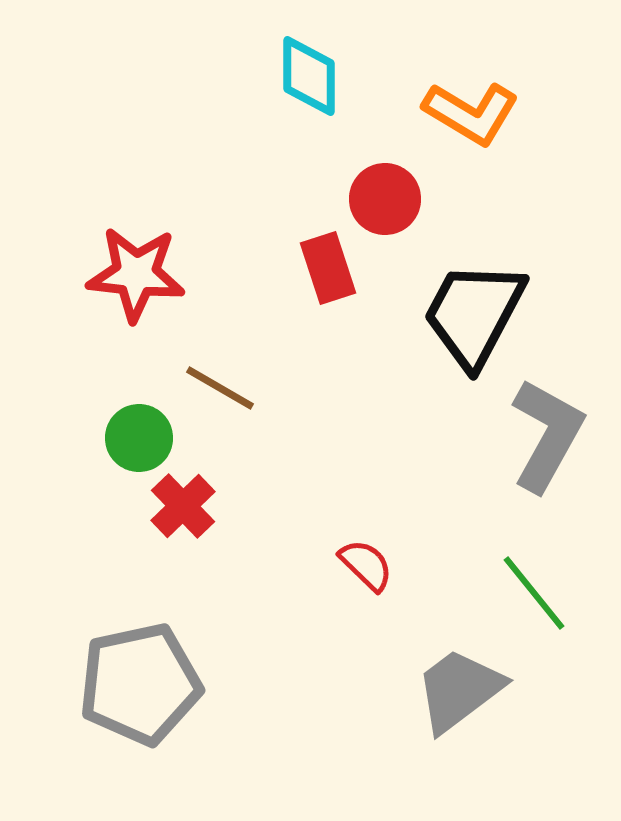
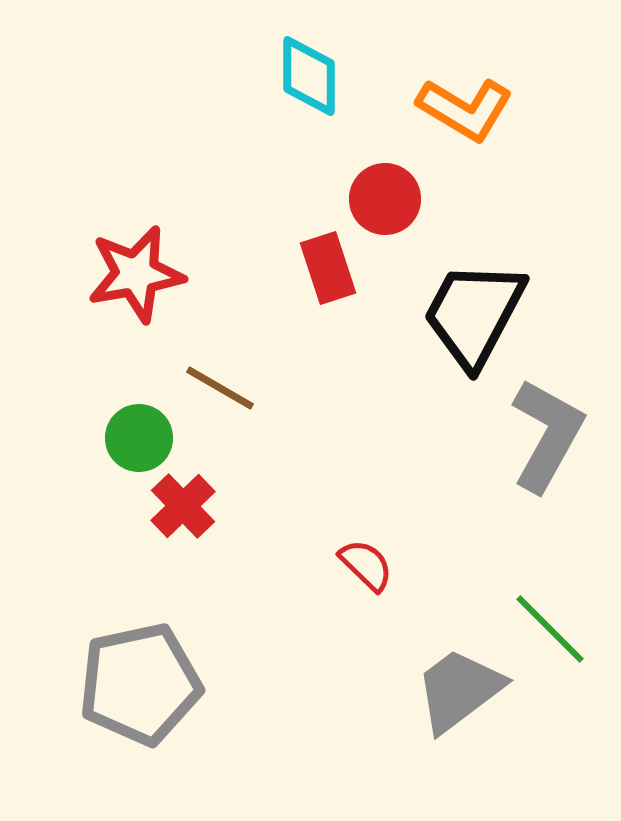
orange L-shape: moved 6 px left, 4 px up
red star: rotated 16 degrees counterclockwise
green line: moved 16 px right, 36 px down; rotated 6 degrees counterclockwise
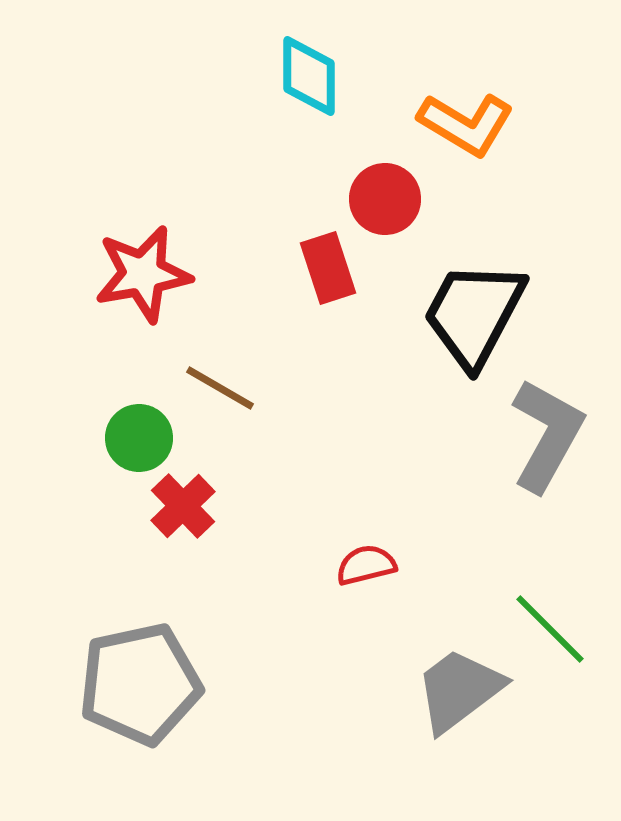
orange L-shape: moved 1 px right, 15 px down
red star: moved 7 px right
red semicircle: rotated 58 degrees counterclockwise
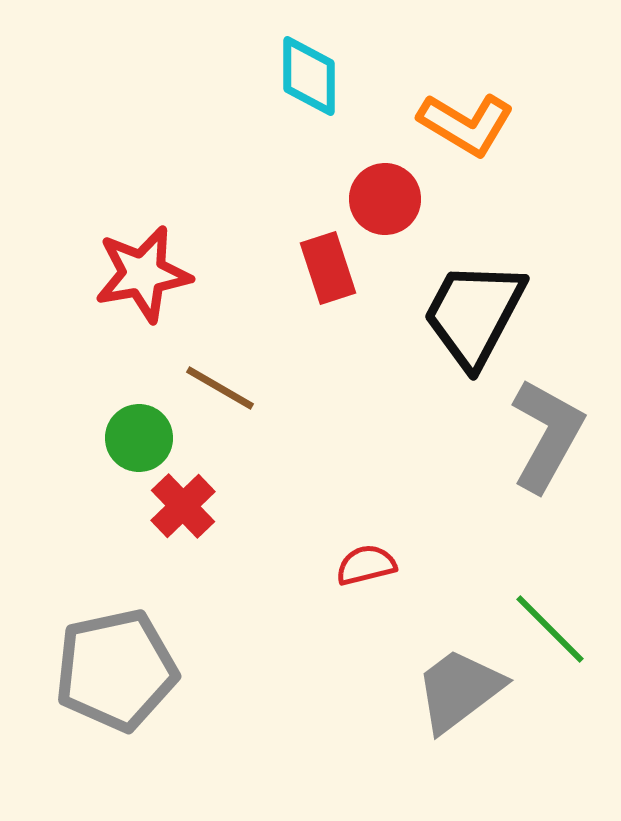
gray pentagon: moved 24 px left, 14 px up
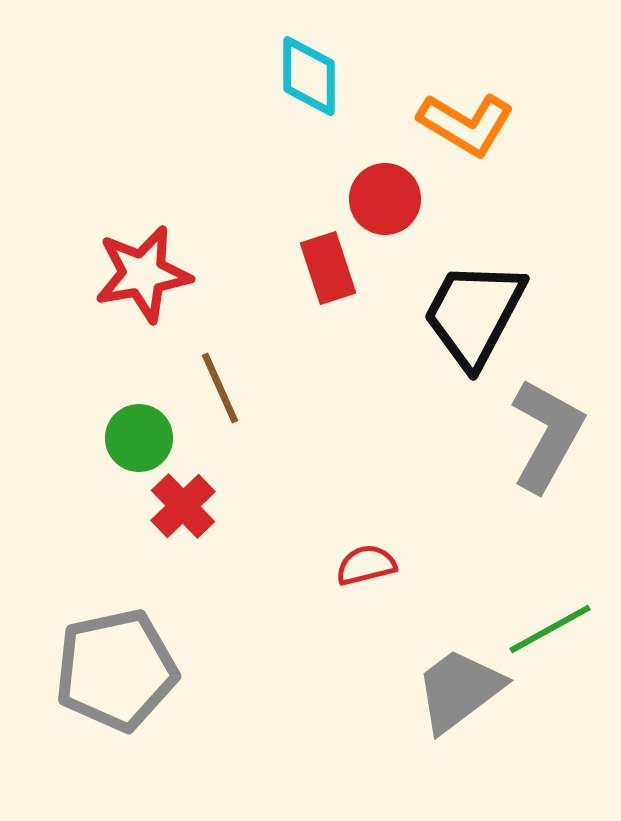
brown line: rotated 36 degrees clockwise
green line: rotated 74 degrees counterclockwise
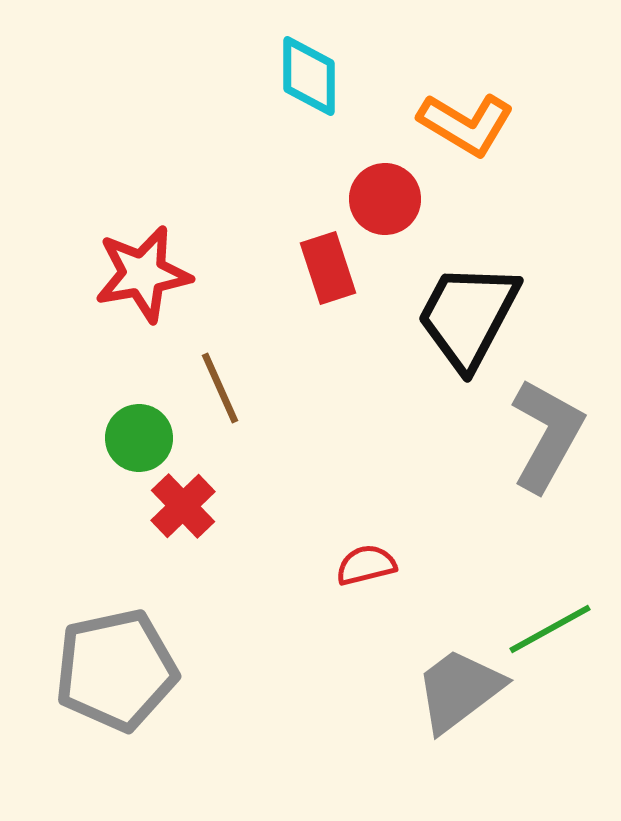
black trapezoid: moved 6 px left, 2 px down
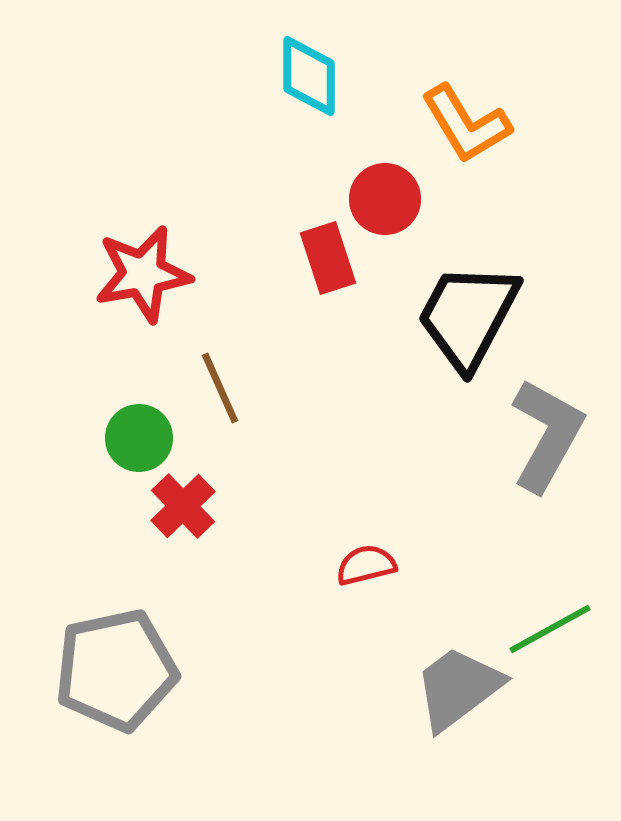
orange L-shape: rotated 28 degrees clockwise
red rectangle: moved 10 px up
gray trapezoid: moved 1 px left, 2 px up
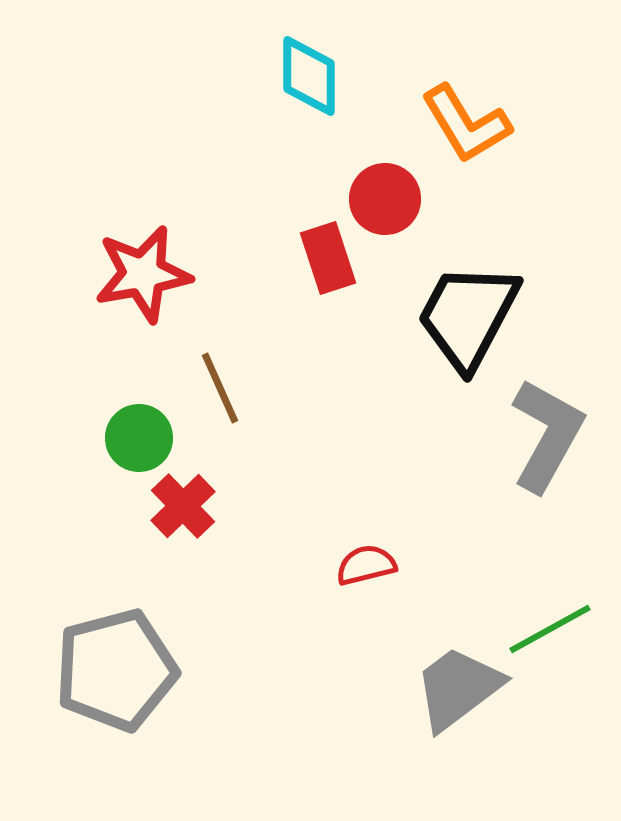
gray pentagon: rotated 3 degrees counterclockwise
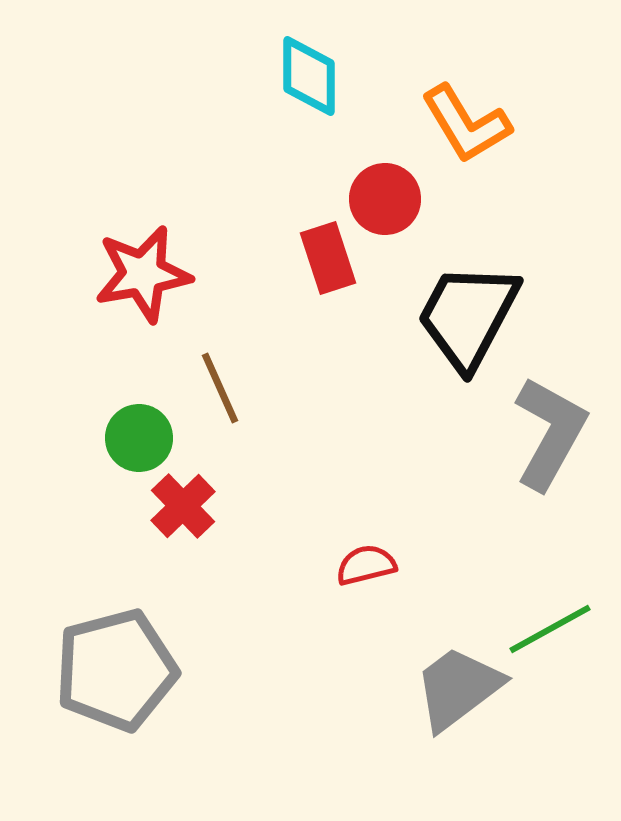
gray L-shape: moved 3 px right, 2 px up
